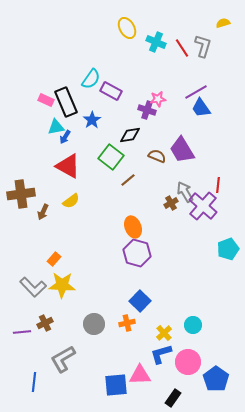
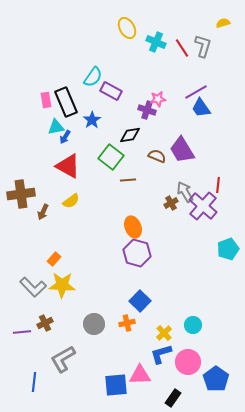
cyan semicircle at (91, 79): moved 2 px right, 2 px up
pink rectangle at (46, 100): rotated 56 degrees clockwise
brown line at (128, 180): rotated 35 degrees clockwise
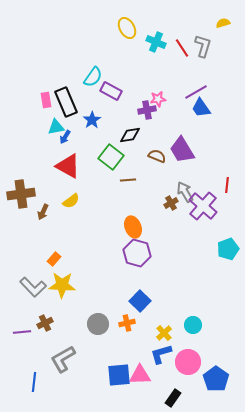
purple cross at (147, 110): rotated 30 degrees counterclockwise
red line at (218, 185): moved 9 px right
gray circle at (94, 324): moved 4 px right
blue square at (116, 385): moved 3 px right, 10 px up
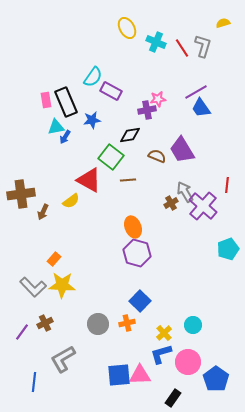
blue star at (92, 120): rotated 24 degrees clockwise
red triangle at (68, 166): moved 21 px right, 14 px down
purple line at (22, 332): rotated 48 degrees counterclockwise
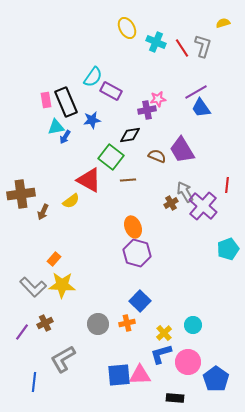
black rectangle at (173, 398): moved 2 px right; rotated 60 degrees clockwise
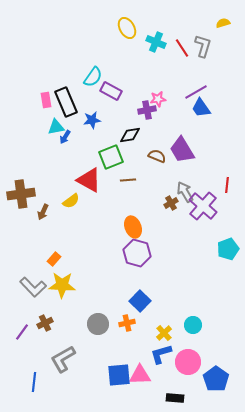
green square at (111, 157): rotated 30 degrees clockwise
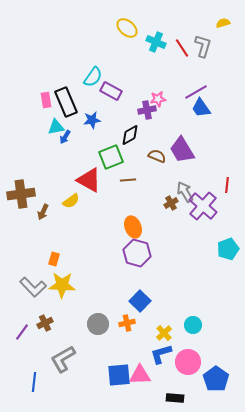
yellow ellipse at (127, 28): rotated 20 degrees counterclockwise
black diamond at (130, 135): rotated 20 degrees counterclockwise
orange rectangle at (54, 259): rotated 24 degrees counterclockwise
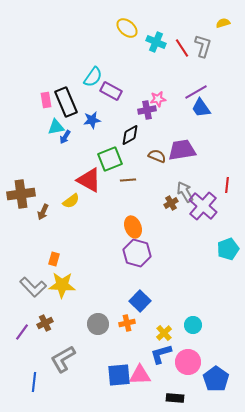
purple trapezoid at (182, 150): rotated 112 degrees clockwise
green square at (111, 157): moved 1 px left, 2 px down
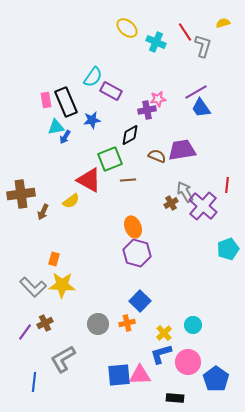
red line at (182, 48): moved 3 px right, 16 px up
purple line at (22, 332): moved 3 px right
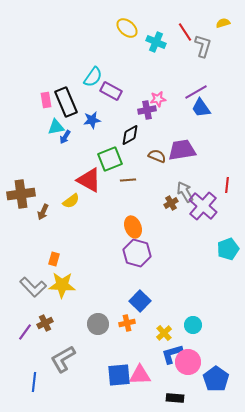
blue L-shape at (161, 354): moved 11 px right
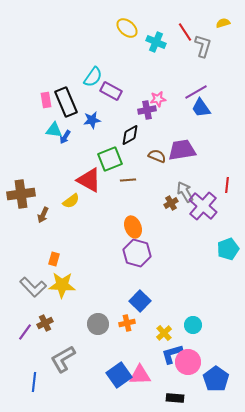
cyan triangle at (56, 127): moved 2 px left, 3 px down; rotated 18 degrees clockwise
brown arrow at (43, 212): moved 3 px down
blue square at (119, 375): rotated 30 degrees counterclockwise
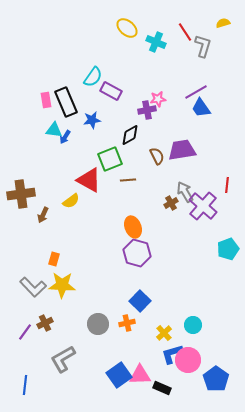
brown semicircle at (157, 156): rotated 42 degrees clockwise
pink circle at (188, 362): moved 2 px up
blue line at (34, 382): moved 9 px left, 3 px down
black rectangle at (175, 398): moved 13 px left, 10 px up; rotated 18 degrees clockwise
